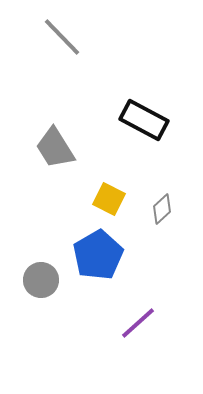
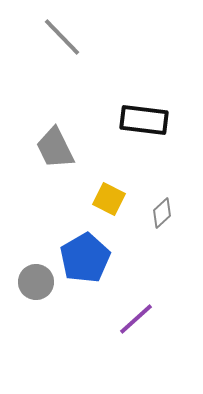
black rectangle: rotated 21 degrees counterclockwise
gray trapezoid: rotated 6 degrees clockwise
gray diamond: moved 4 px down
blue pentagon: moved 13 px left, 3 px down
gray circle: moved 5 px left, 2 px down
purple line: moved 2 px left, 4 px up
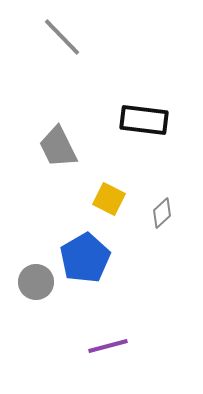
gray trapezoid: moved 3 px right, 1 px up
purple line: moved 28 px left, 27 px down; rotated 27 degrees clockwise
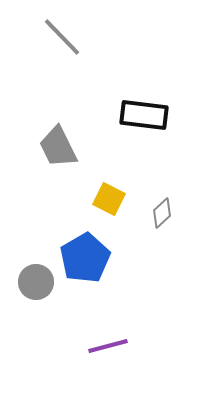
black rectangle: moved 5 px up
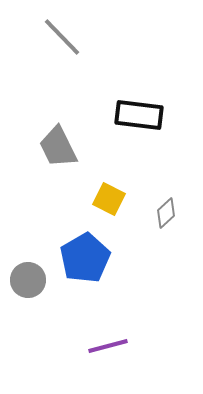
black rectangle: moved 5 px left
gray diamond: moved 4 px right
gray circle: moved 8 px left, 2 px up
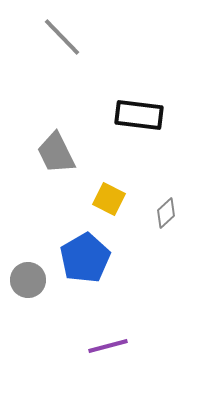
gray trapezoid: moved 2 px left, 6 px down
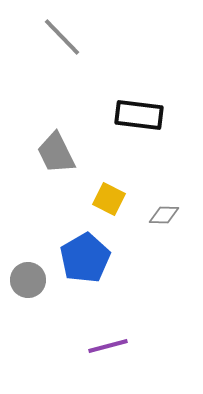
gray diamond: moved 2 px left, 2 px down; rotated 44 degrees clockwise
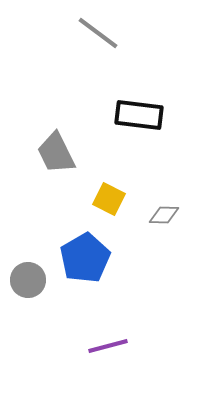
gray line: moved 36 px right, 4 px up; rotated 9 degrees counterclockwise
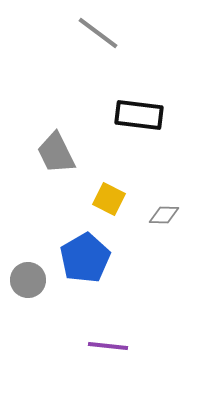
purple line: rotated 21 degrees clockwise
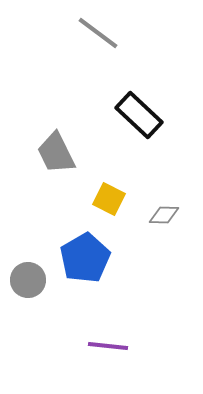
black rectangle: rotated 36 degrees clockwise
